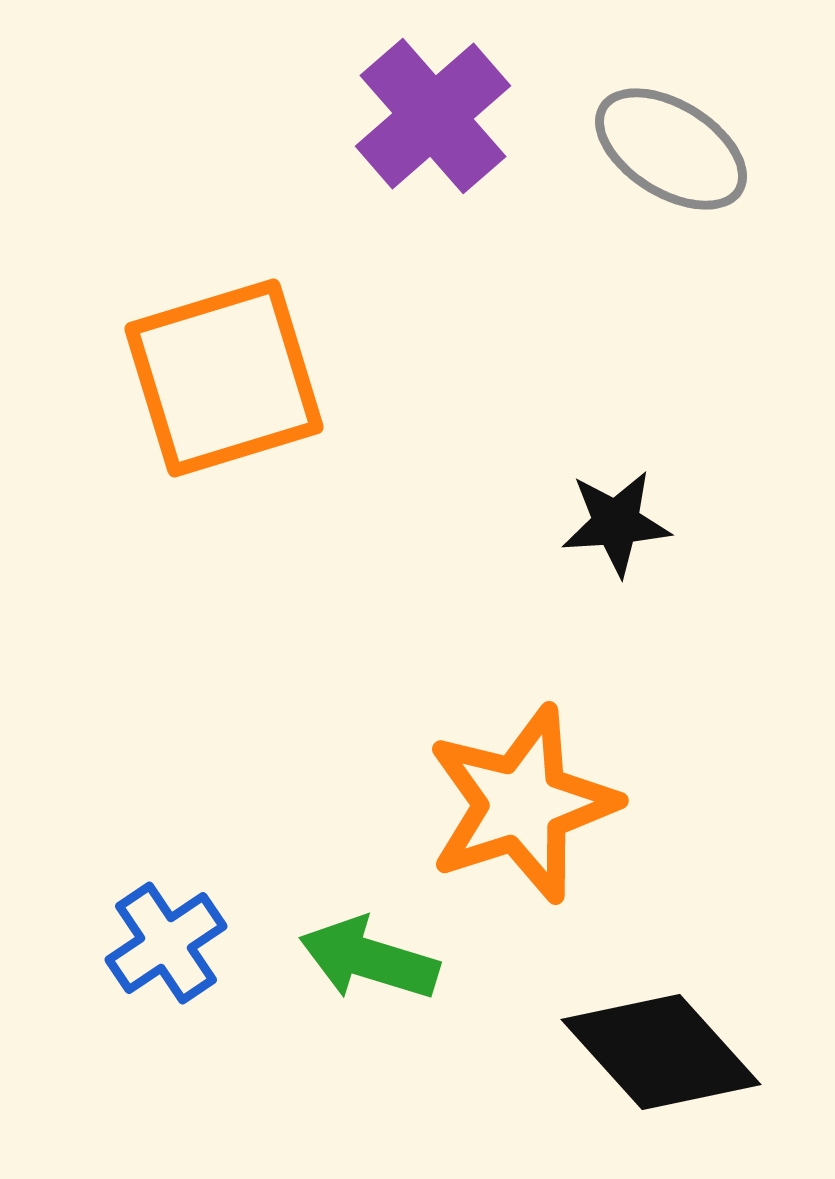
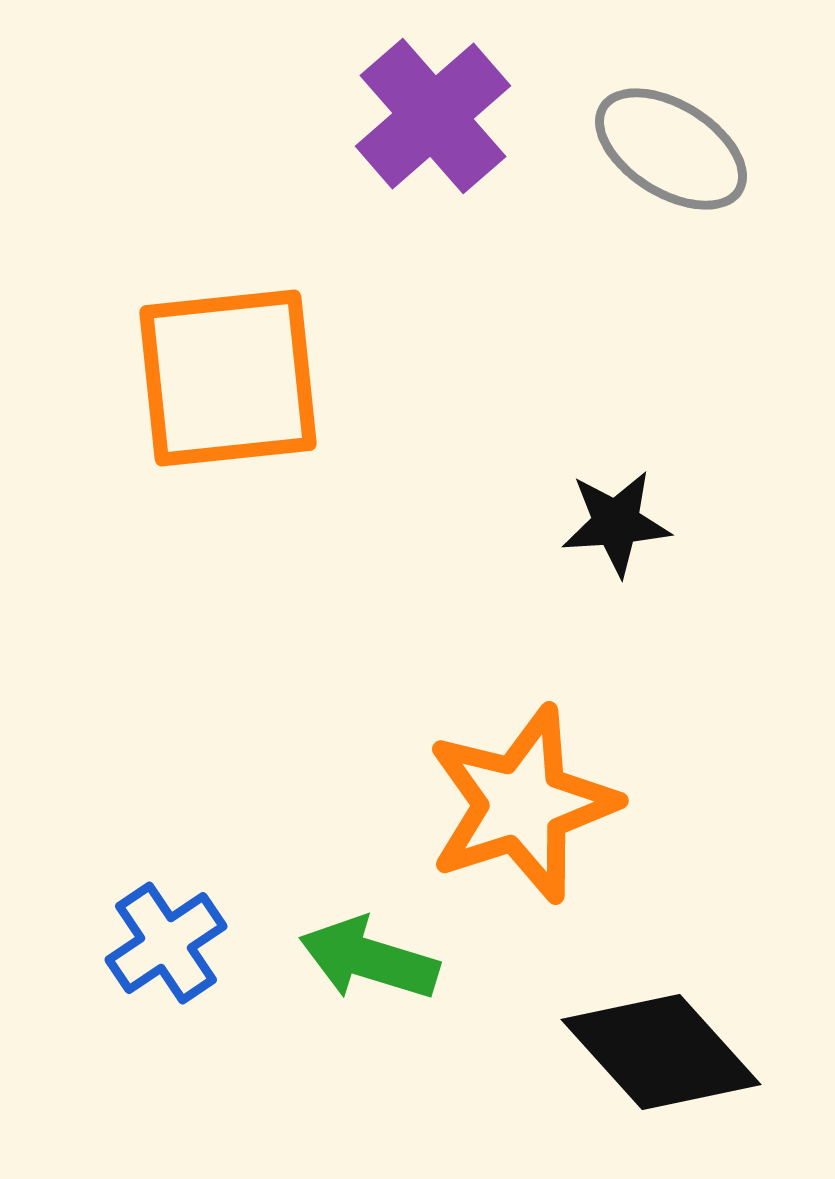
orange square: moved 4 px right; rotated 11 degrees clockwise
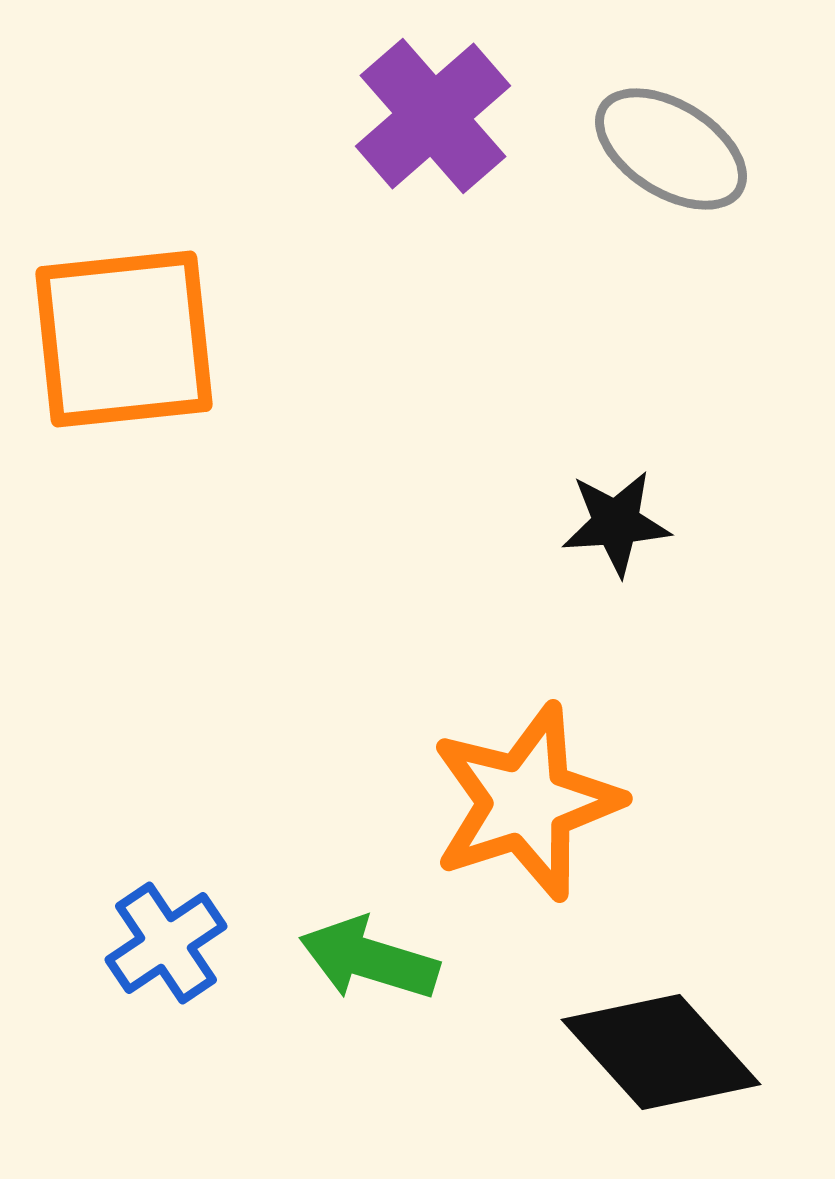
orange square: moved 104 px left, 39 px up
orange star: moved 4 px right, 2 px up
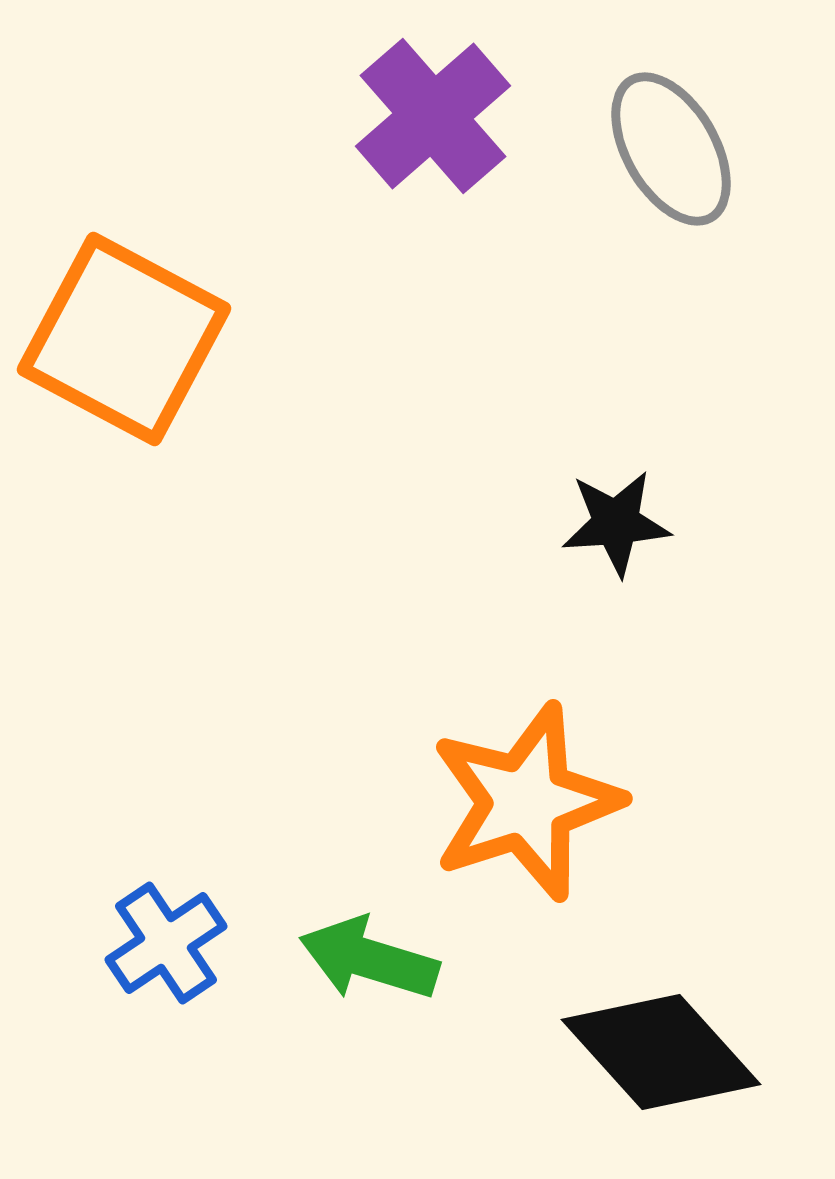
gray ellipse: rotated 28 degrees clockwise
orange square: rotated 34 degrees clockwise
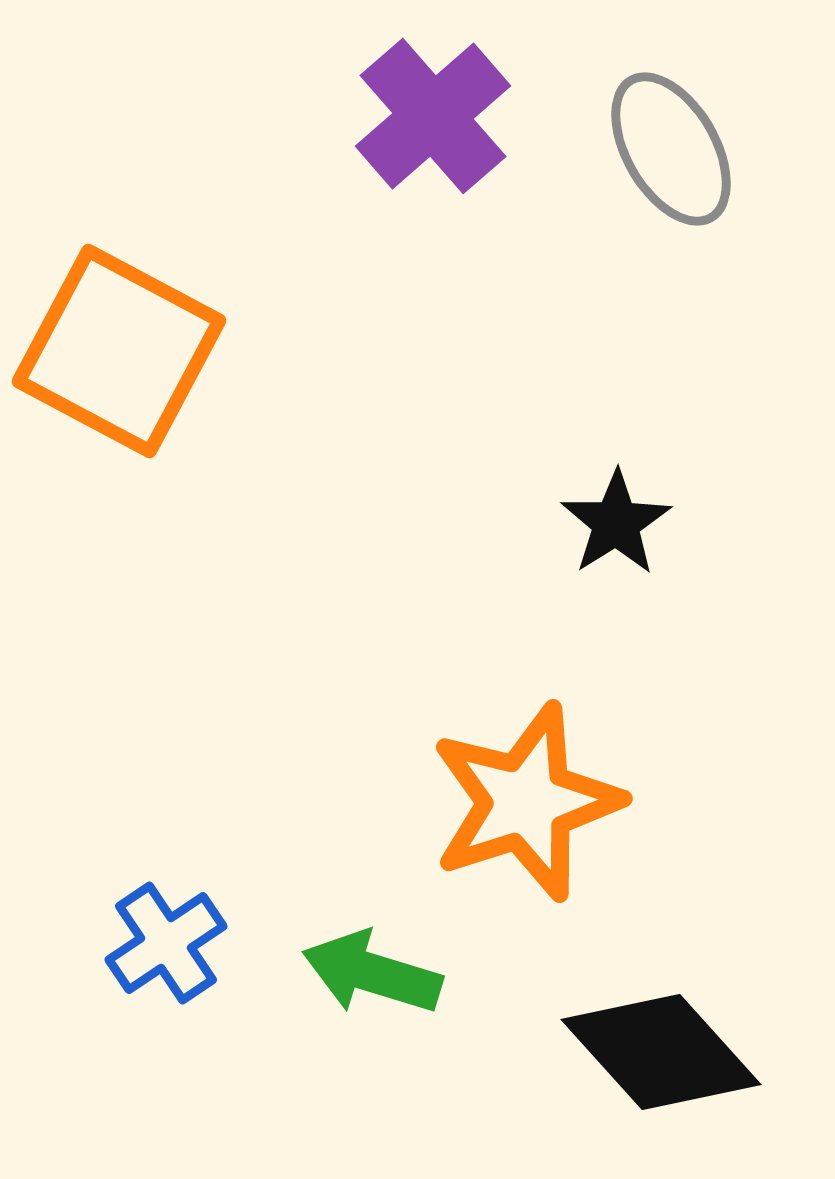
orange square: moved 5 px left, 12 px down
black star: rotated 28 degrees counterclockwise
green arrow: moved 3 px right, 14 px down
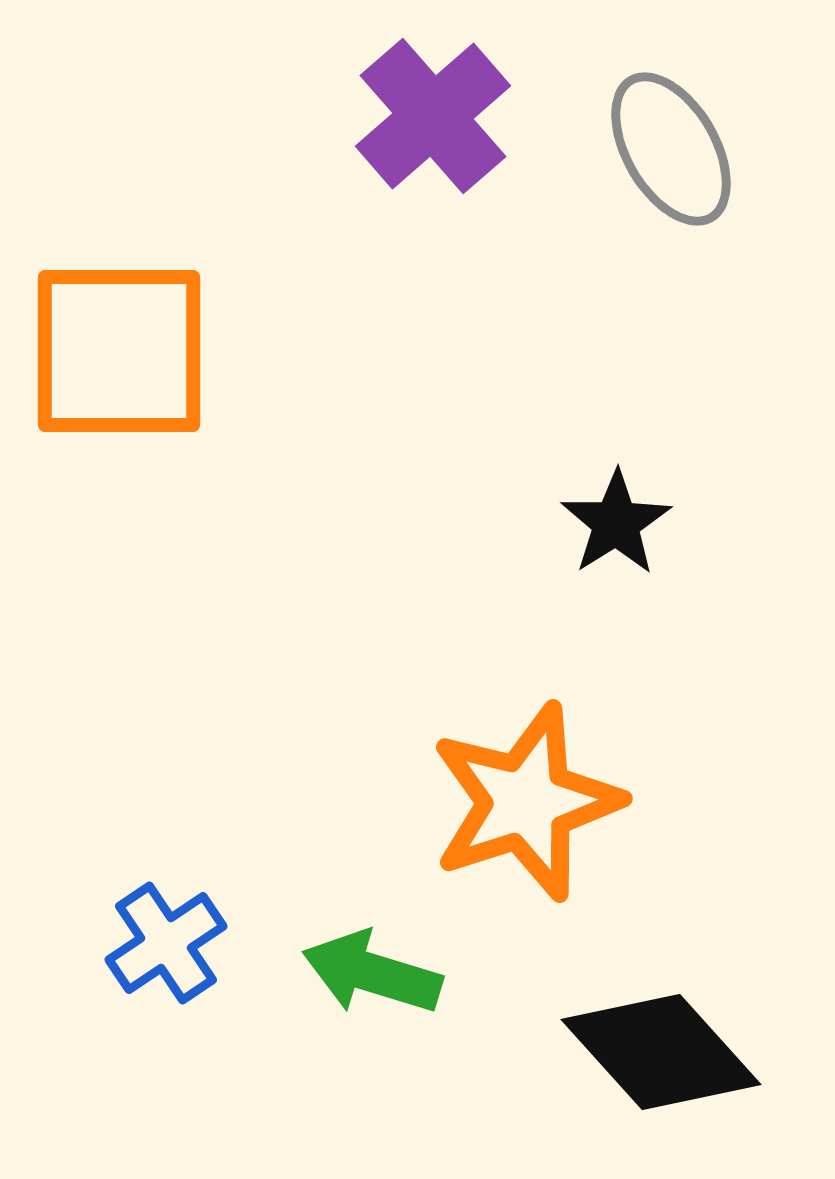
orange square: rotated 28 degrees counterclockwise
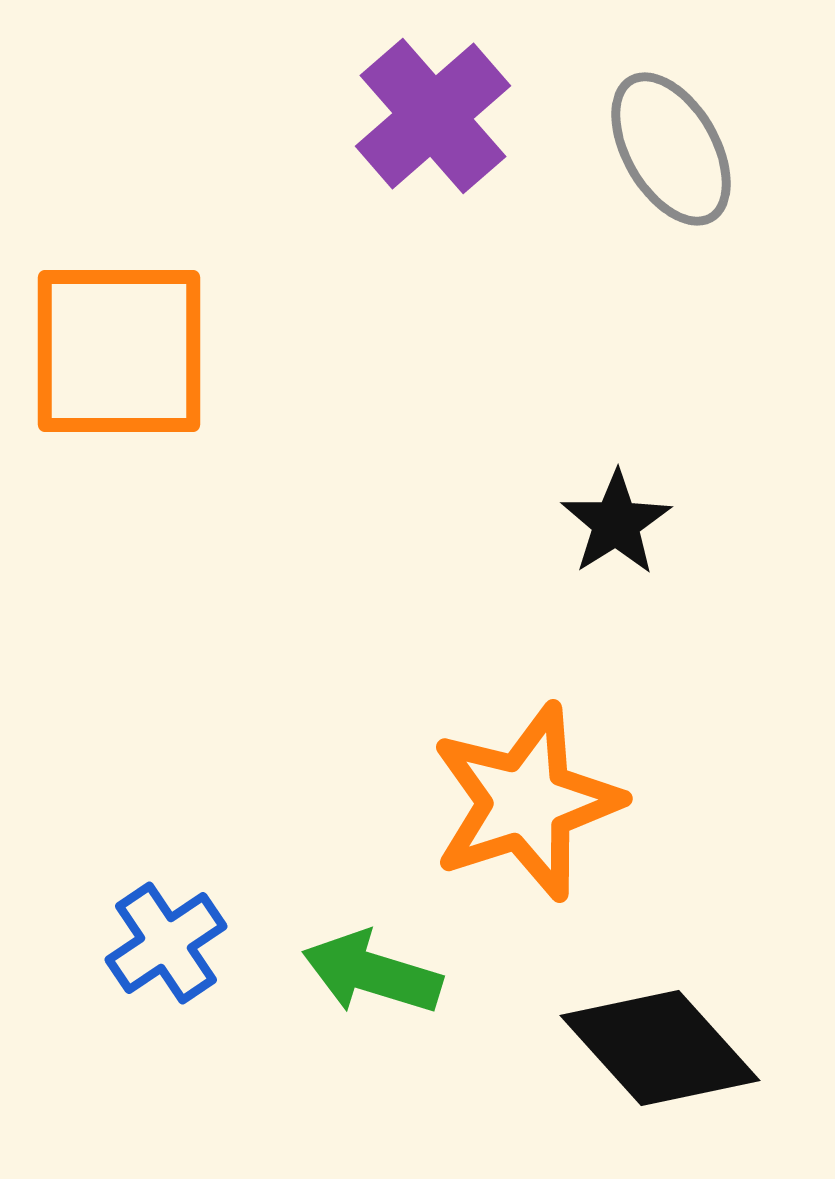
black diamond: moved 1 px left, 4 px up
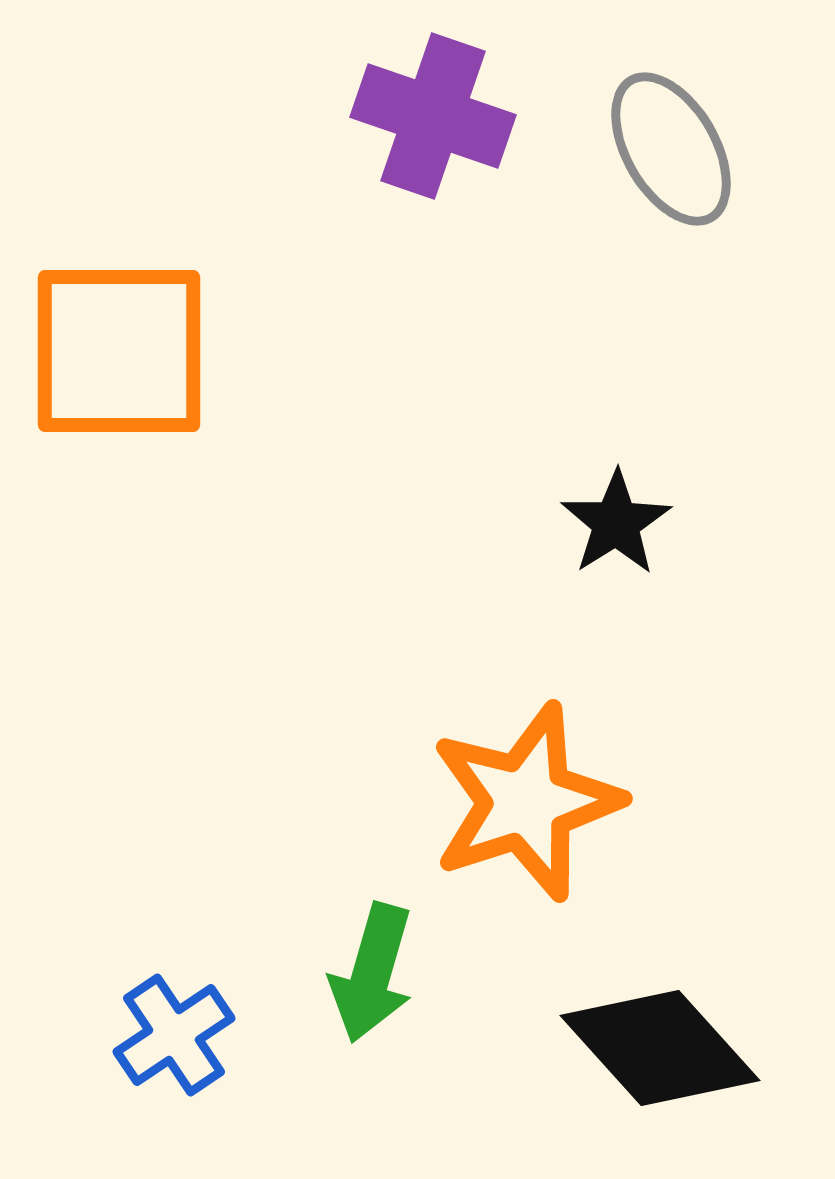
purple cross: rotated 30 degrees counterclockwise
blue cross: moved 8 px right, 92 px down
green arrow: rotated 91 degrees counterclockwise
